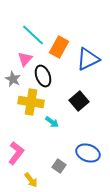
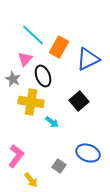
pink L-shape: moved 3 px down
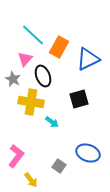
black square: moved 2 px up; rotated 24 degrees clockwise
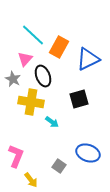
pink L-shape: rotated 15 degrees counterclockwise
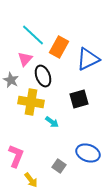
gray star: moved 2 px left, 1 px down
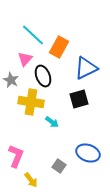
blue triangle: moved 2 px left, 9 px down
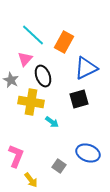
orange rectangle: moved 5 px right, 5 px up
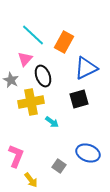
yellow cross: rotated 20 degrees counterclockwise
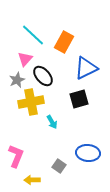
black ellipse: rotated 20 degrees counterclockwise
gray star: moved 6 px right; rotated 21 degrees clockwise
cyan arrow: rotated 24 degrees clockwise
blue ellipse: rotated 15 degrees counterclockwise
yellow arrow: moved 1 px right; rotated 126 degrees clockwise
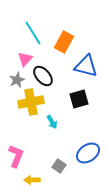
cyan line: moved 2 px up; rotated 15 degrees clockwise
blue triangle: moved 2 px up; rotated 40 degrees clockwise
blue ellipse: rotated 40 degrees counterclockwise
